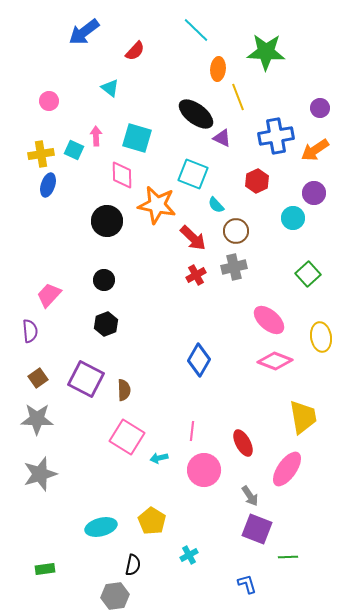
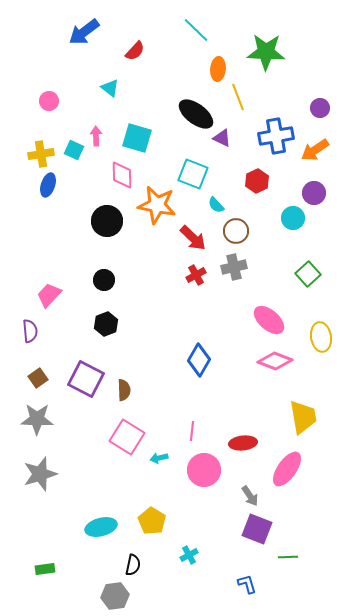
red ellipse at (243, 443): rotated 68 degrees counterclockwise
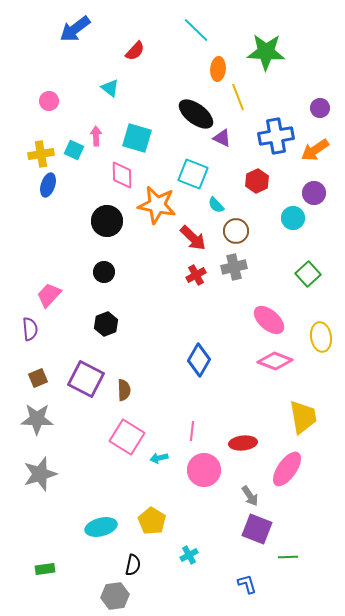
blue arrow at (84, 32): moved 9 px left, 3 px up
black circle at (104, 280): moved 8 px up
purple semicircle at (30, 331): moved 2 px up
brown square at (38, 378): rotated 12 degrees clockwise
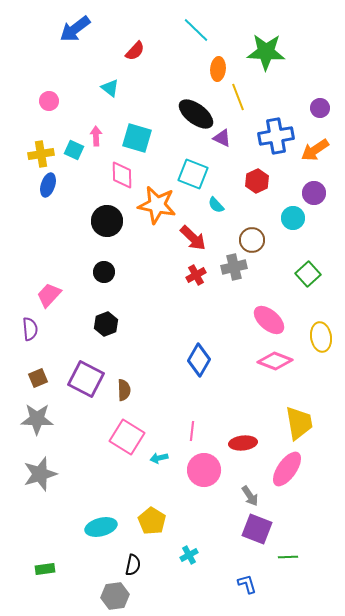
brown circle at (236, 231): moved 16 px right, 9 px down
yellow trapezoid at (303, 417): moved 4 px left, 6 px down
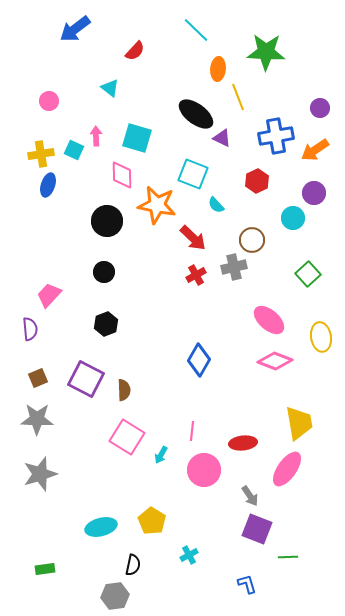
cyan arrow at (159, 458): moved 2 px right, 3 px up; rotated 48 degrees counterclockwise
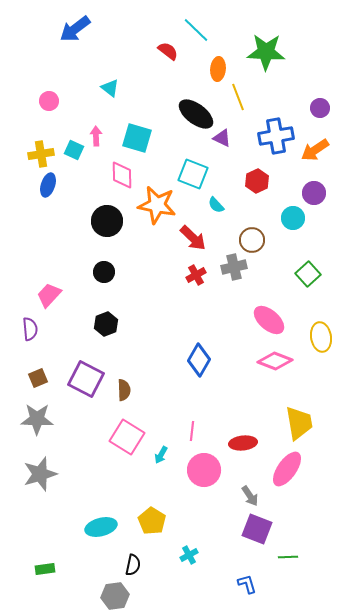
red semicircle at (135, 51): moved 33 px right; rotated 95 degrees counterclockwise
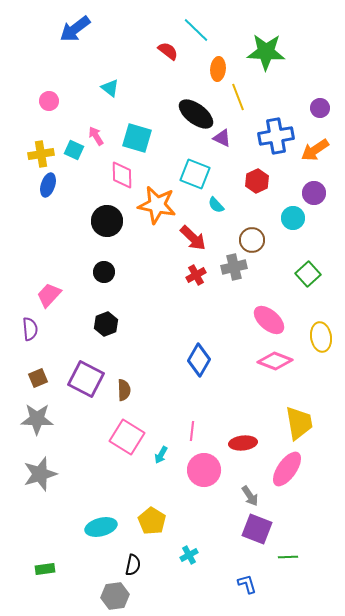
pink arrow at (96, 136): rotated 30 degrees counterclockwise
cyan square at (193, 174): moved 2 px right
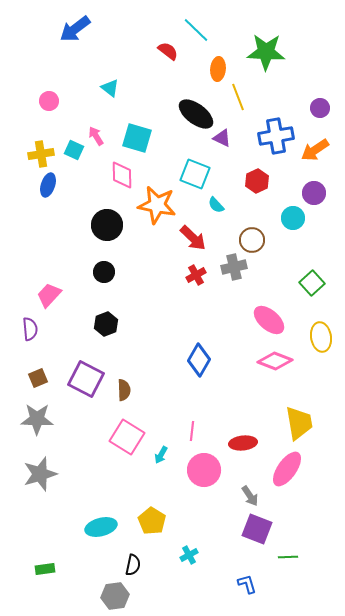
black circle at (107, 221): moved 4 px down
green square at (308, 274): moved 4 px right, 9 px down
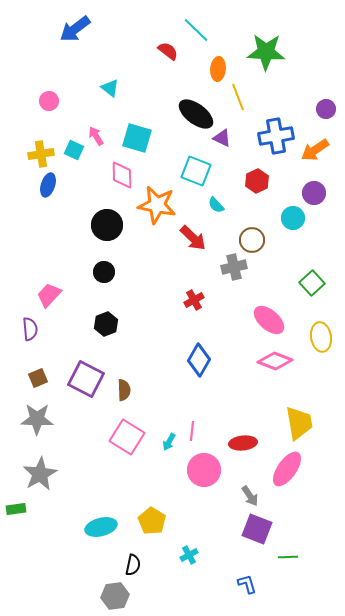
purple circle at (320, 108): moved 6 px right, 1 px down
cyan square at (195, 174): moved 1 px right, 3 px up
red cross at (196, 275): moved 2 px left, 25 px down
cyan arrow at (161, 455): moved 8 px right, 13 px up
gray star at (40, 474): rotated 12 degrees counterclockwise
green rectangle at (45, 569): moved 29 px left, 60 px up
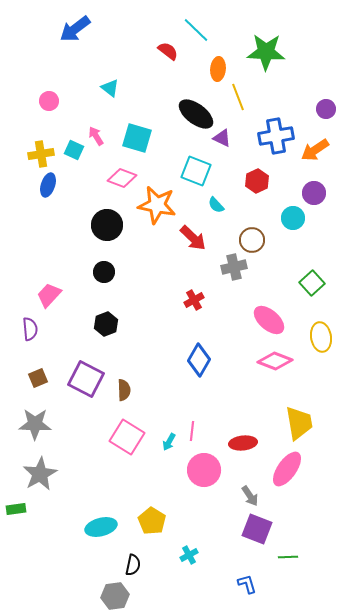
pink diamond at (122, 175): moved 3 px down; rotated 68 degrees counterclockwise
gray star at (37, 419): moved 2 px left, 5 px down
